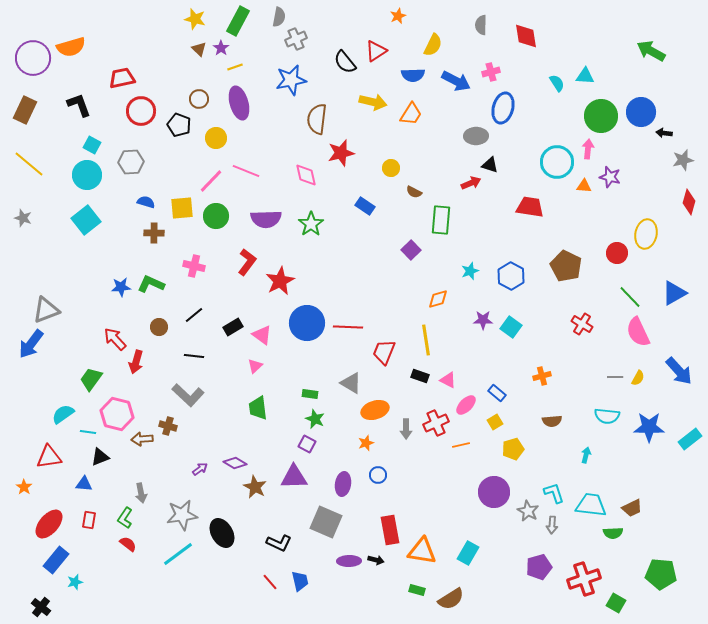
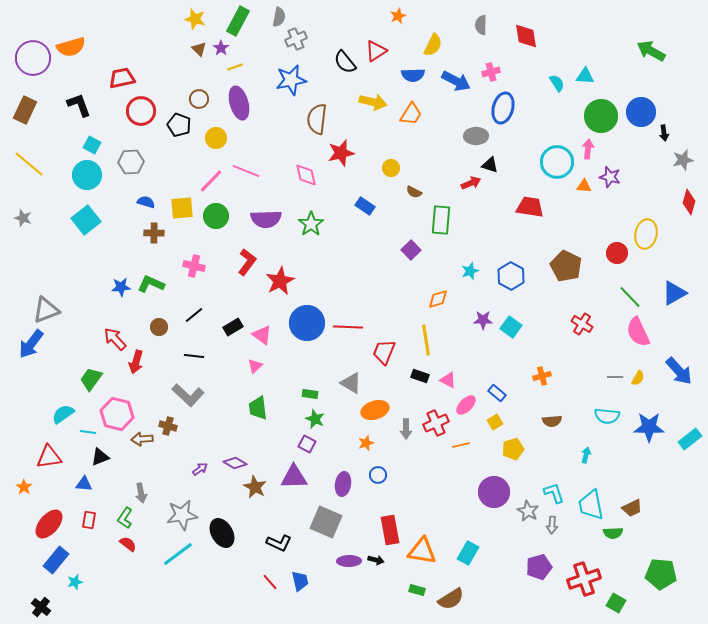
black arrow at (664, 133): rotated 105 degrees counterclockwise
cyan trapezoid at (591, 505): rotated 108 degrees counterclockwise
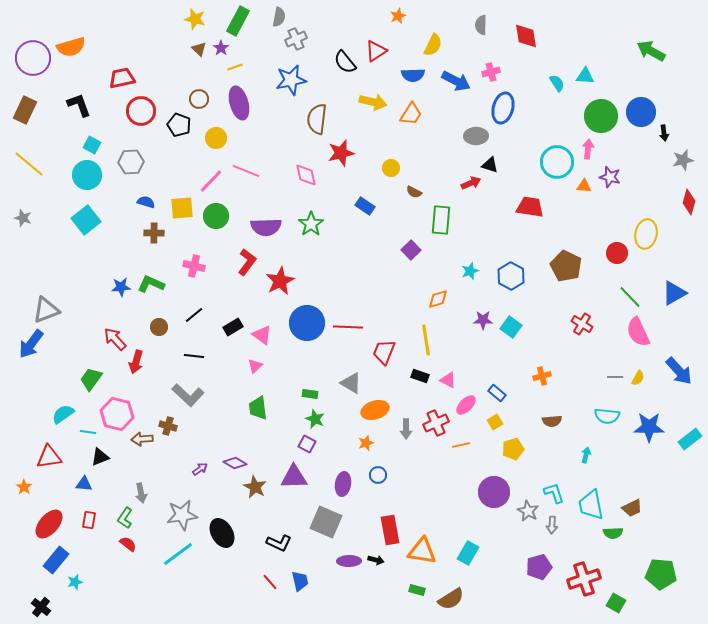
purple semicircle at (266, 219): moved 8 px down
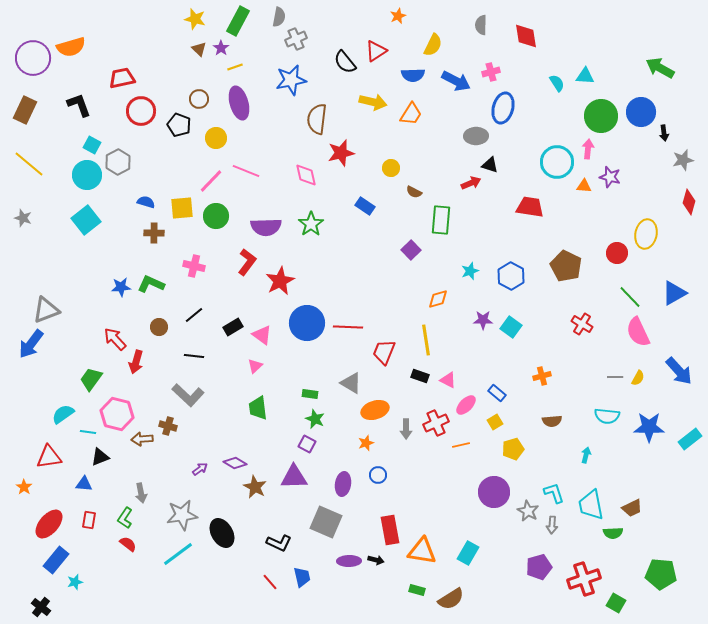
green arrow at (651, 51): moved 9 px right, 17 px down
gray hexagon at (131, 162): moved 13 px left; rotated 25 degrees counterclockwise
blue trapezoid at (300, 581): moved 2 px right, 4 px up
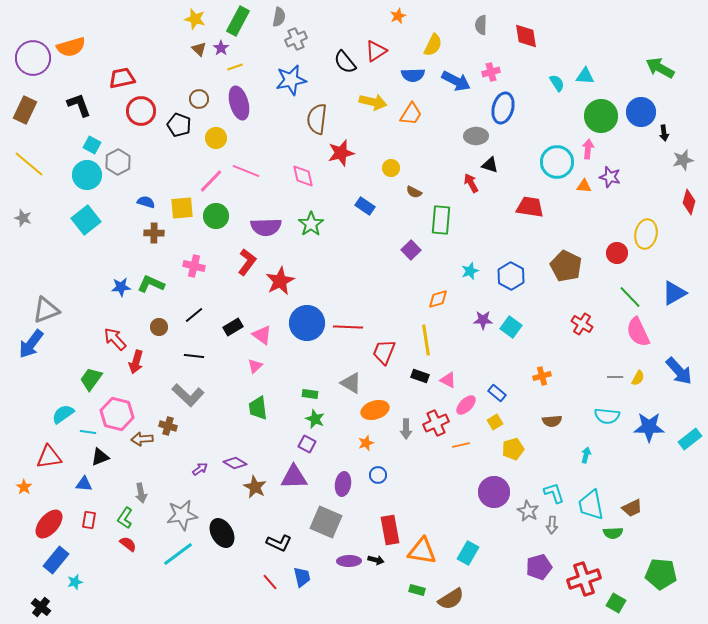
pink diamond at (306, 175): moved 3 px left, 1 px down
red arrow at (471, 183): rotated 96 degrees counterclockwise
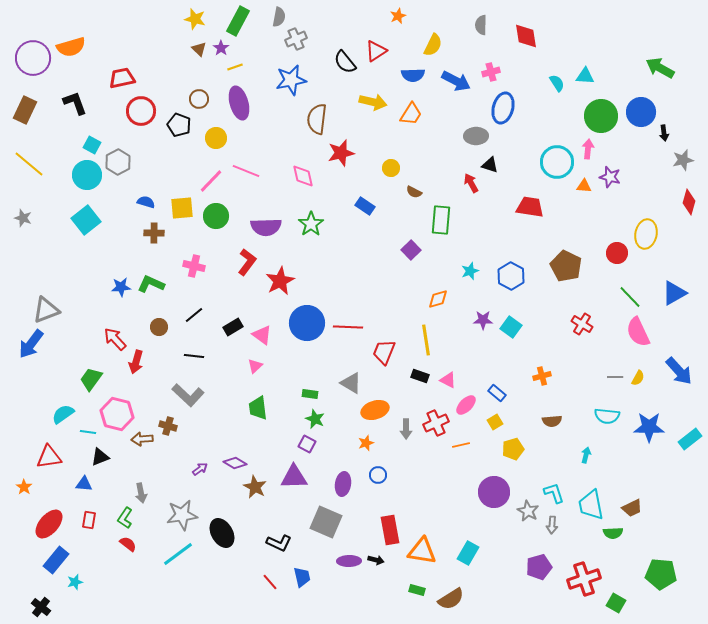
black L-shape at (79, 105): moved 4 px left, 2 px up
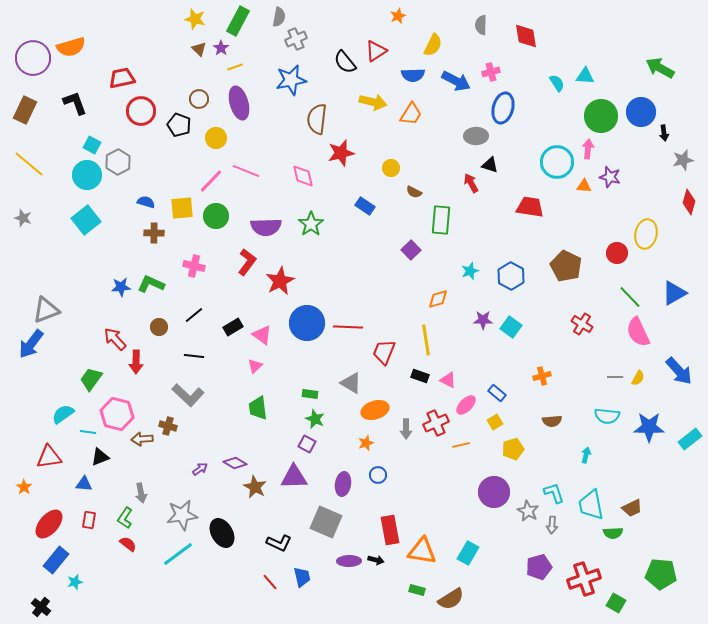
red arrow at (136, 362): rotated 15 degrees counterclockwise
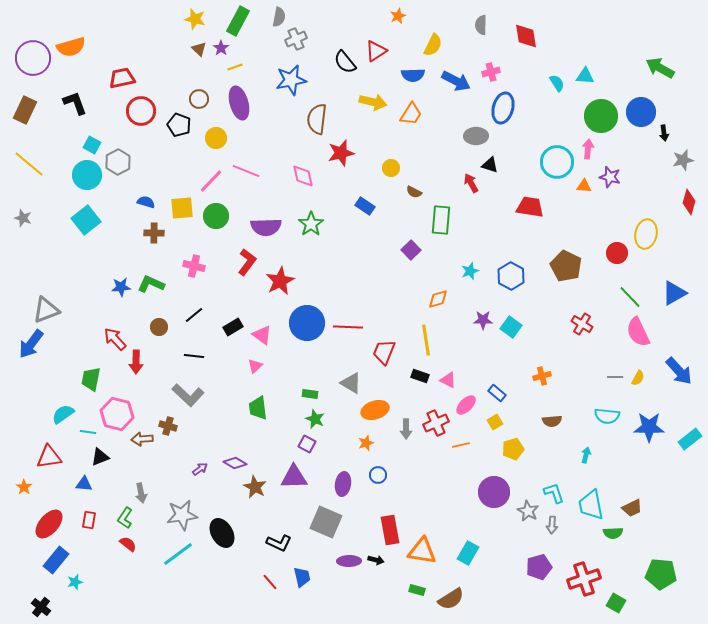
green trapezoid at (91, 379): rotated 25 degrees counterclockwise
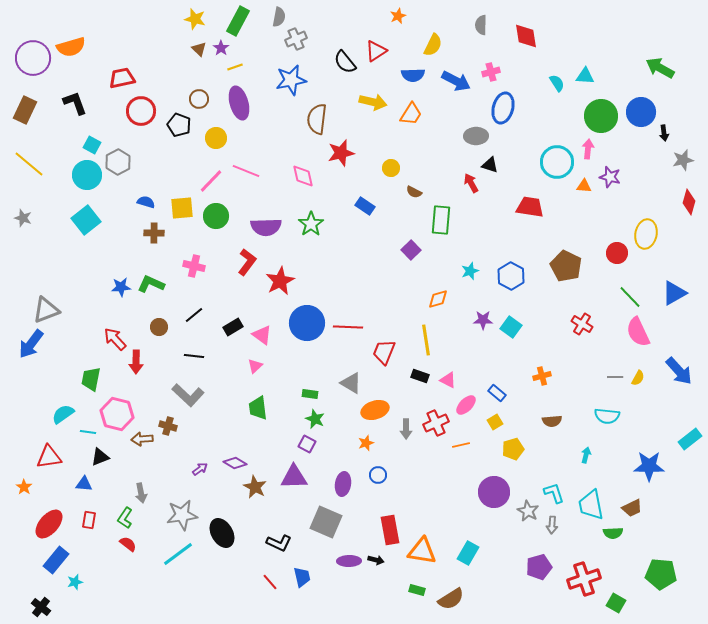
blue star at (649, 427): moved 39 px down
